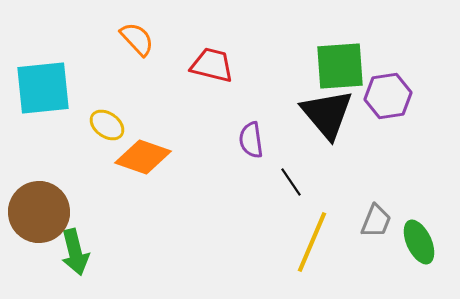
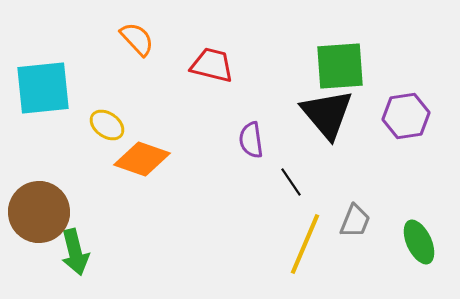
purple hexagon: moved 18 px right, 20 px down
orange diamond: moved 1 px left, 2 px down
gray trapezoid: moved 21 px left
yellow line: moved 7 px left, 2 px down
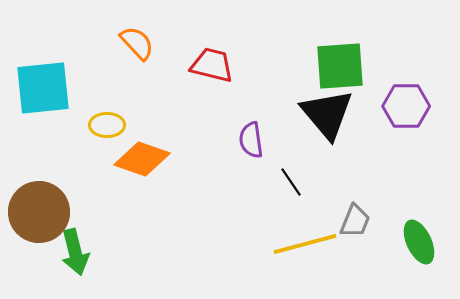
orange semicircle: moved 4 px down
purple hexagon: moved 10 px up; rotated 9 degrees clockwise
yellow ellipse: rotated 36 degrees counterclockwise
yellow line: rotated 52 degrees clockwise
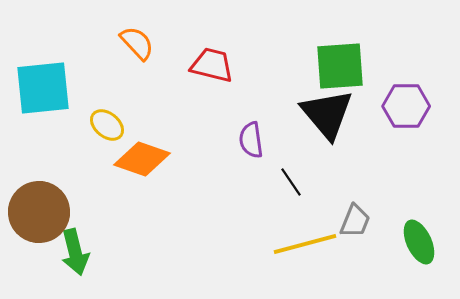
yellow ellipse: rotated 40 degrees clockwise
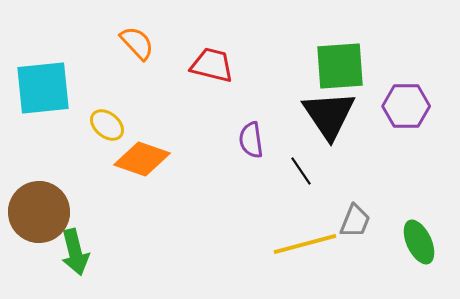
black triangle: moved 2 px right, 1 px down; rotated 6 degrees clockwise
black line: moved 10 px right, 11 px up
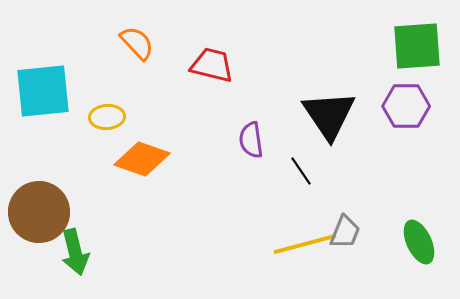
green square: moved 77 px right, 20 px up
cyan square: moved 3 px down
yellow ellipse: moved 8 px up; rotated 44 degrees counterclockwise
gray trapezoid: moved 10 px left, 11 px down
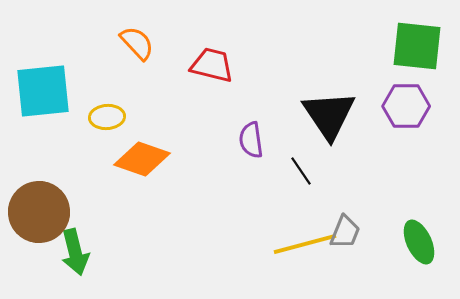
green square: rotated 10 degrees clockwise
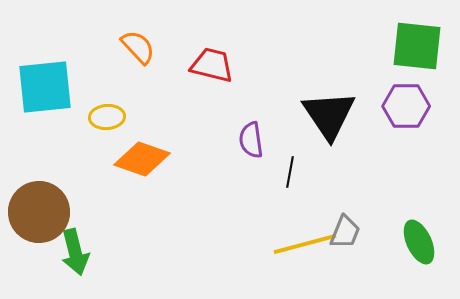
orange semicircle: moved 1 px right, 4 px down
cyan square: moved 2 px right, 4 px up
black line: moved 11 px left, 1 px down; rotated 44 degrees clockwise
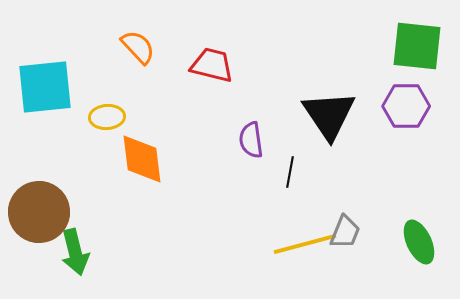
orange diamond: rotated 64 degrees clockwise
